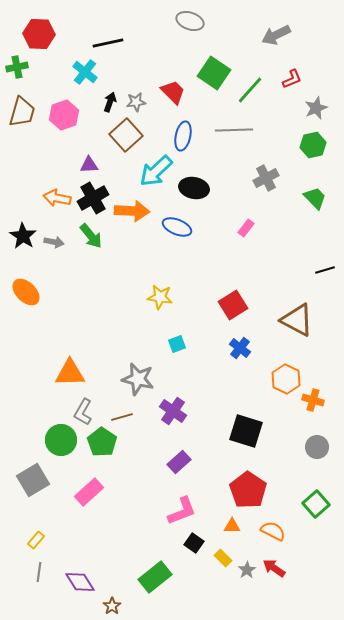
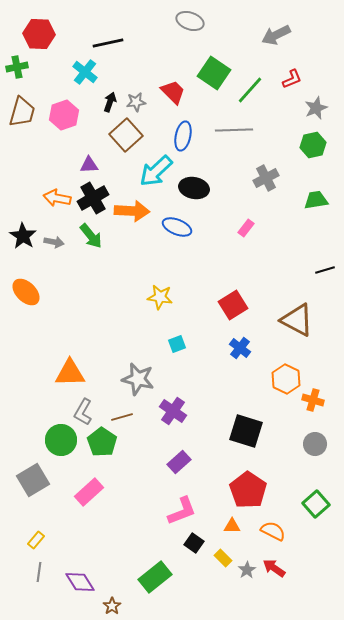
green trapezoid at (315, 198): moved 1 px right, 2 px down; rotated 55 degrees counterclockwise
gray circle at (317, 447): moved 2 px left, 3 px up
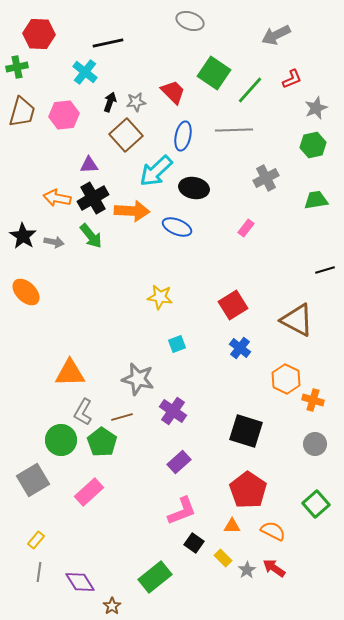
pink hexagon at (64, 115): rotated 12 degrees clockwise
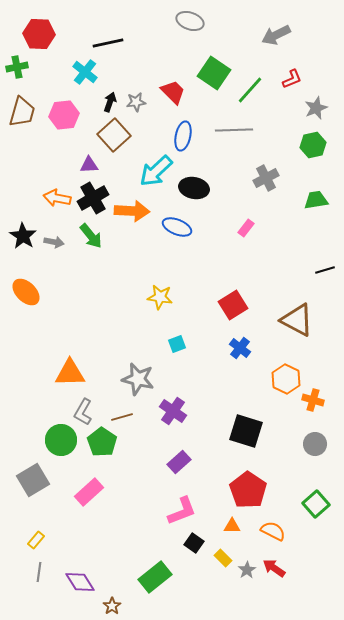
brown square at (126, 135): moved 12 px left
